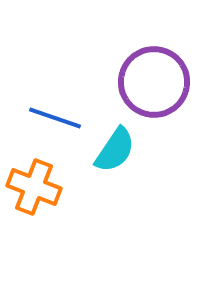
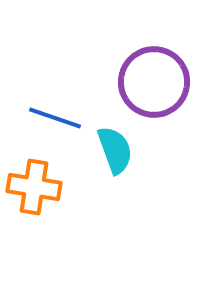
cyan semicircle: rotated 54 degrees counterclockwise
orange cross: rotated 12 degrees counterclockwise
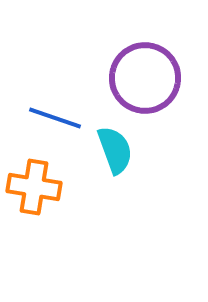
purple circle: moved 9 px left, 4 px up
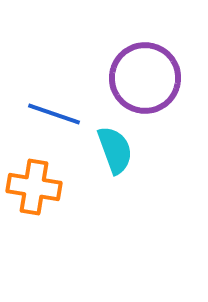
blue line: moved 1 px left, 4 px up
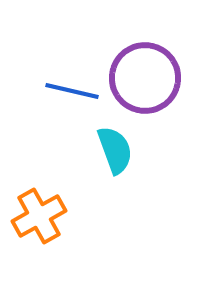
blue line: moved 18 px right, 23 px up; rotated 6 degrees counterclockwise
orange cross: moved 5 px right, 29 px down; rotated 38 degrees counterclockwise
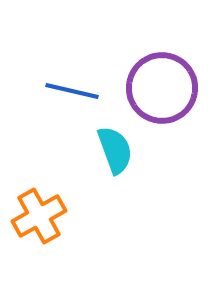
purple circle: moved 17 px right, 10 px down
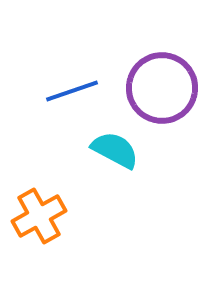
blue line: rotated 32 degrees counterclockwise
cyan semicircle: rotated 42 degrees counterclockwise
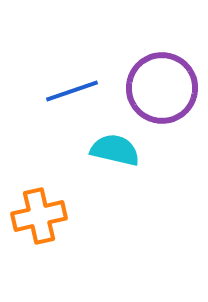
cyan semicircle: rotated 15 degrees counterclockwise
orange cross: rotated 16 degrees clockwise
